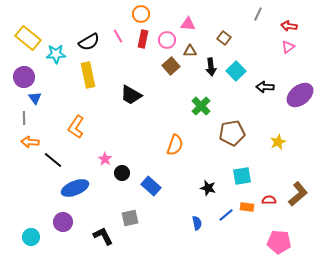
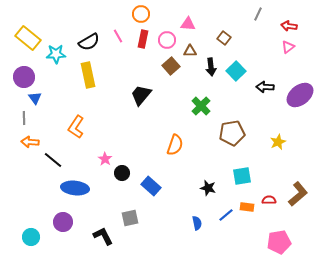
black trapezoid at (131, 95): moved 10 px right; rotated 100 degrees clockwise
blue ellipse at (75, 188): rotated 28 degrees clockwise
pink pentagon at (279, 242): rotated 15 degrees counterclockwise
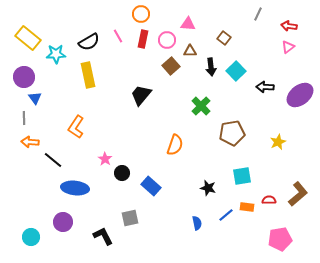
pink pentagon at (279, 242): moved 1 px right, 3 px up
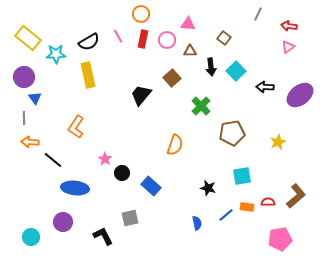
brown square at (171, 66): moved 1 px right, 12 px down
brown L-shape at (298, 194): moved 2 px left, 2 px down
red semicircle at (269, 200): moved 1 px left, 2 px down
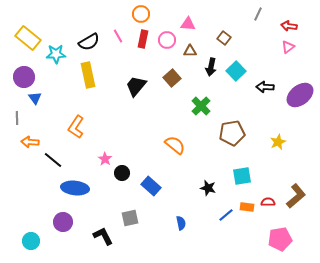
black arrow at (211, 67): rotated 18 degrees clockwise
black trapezoid at (141, 95): moved 5 px left, 9 px up
gray line at (24, 118): moved 7 px left
orange semicircle at (175, 145): rotated 70 degrees counterclockwise
blue semicircle at (197, 223): moved 16 px left
cyan circle at (31, 237): moved 4 px down
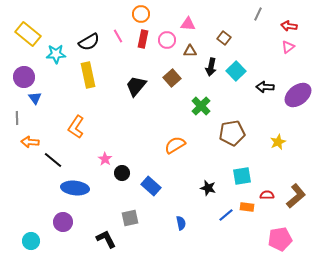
yellow rectangle at (28, 38): moved 4 px up
purple ellipse at (300, 95): moved 2 px left
orange semicircle at (175, 145): rotated 70 degrees counterclockwise
red semicircle at (268, 202): moved 1 px left, 7 px up
black L-shape at (103, 236): moved 3 px right, 3 px down
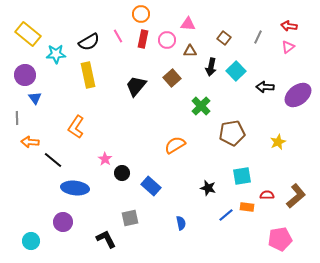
gray line at (258, 14): moved 23 px down
purple circle at (24, 77): moved 1 px right, 2 px up
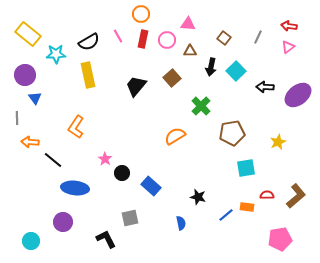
orange semicircle at (175, 145): moved 9 px up
cyan square at (242, 176): moved 4 px right, 8 px up
black star at (208, 188): moved 10 px left, 9 px down
